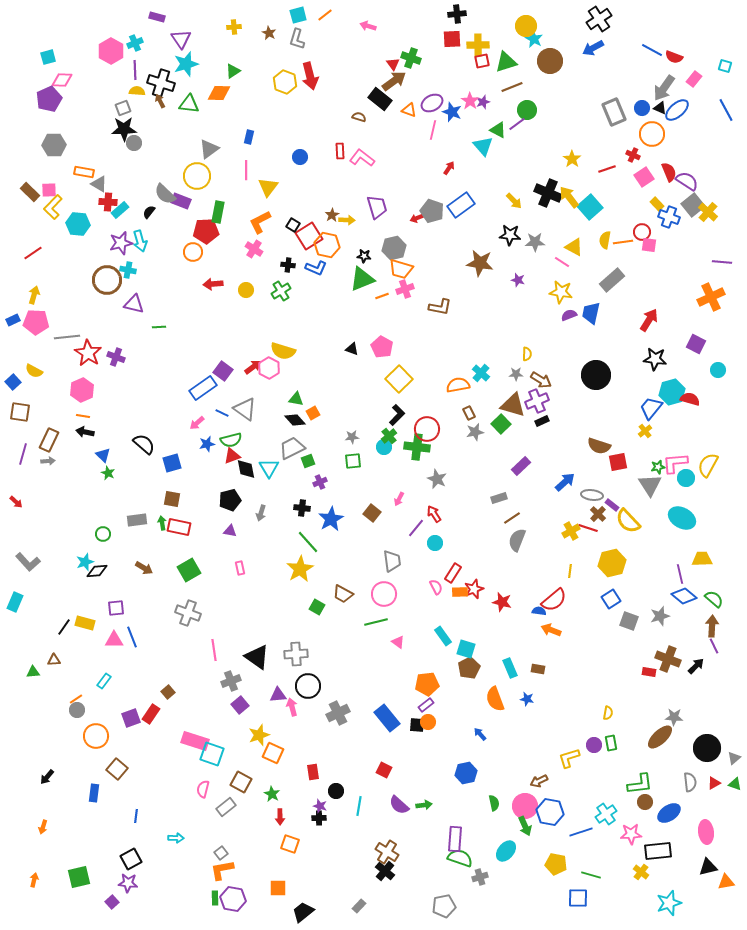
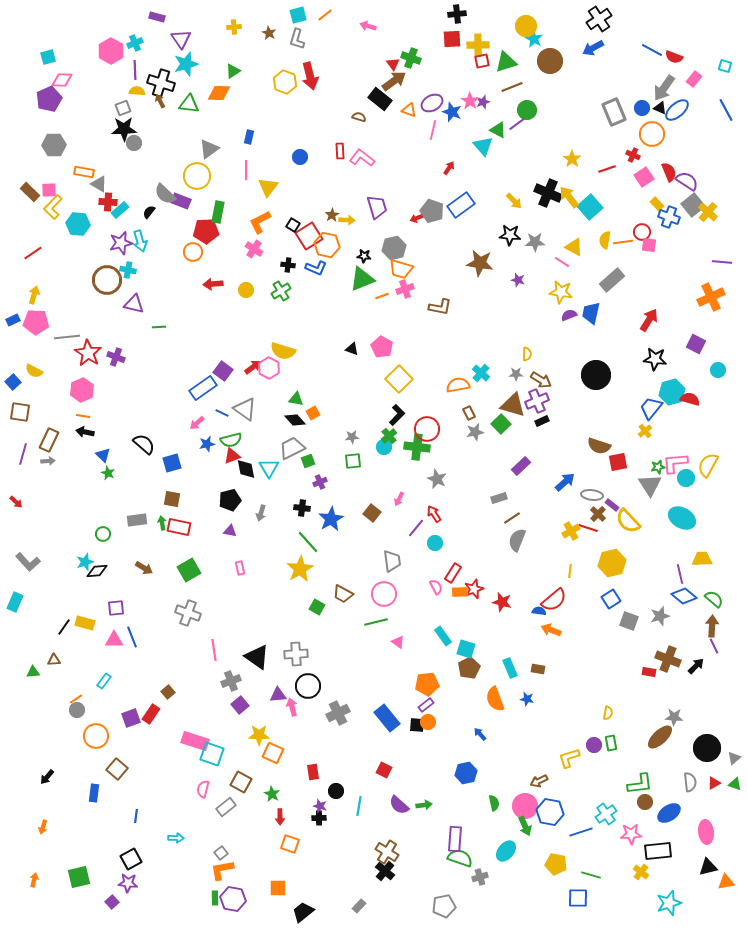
yellow star at (259, 735): rotated 20 degrees clockwise
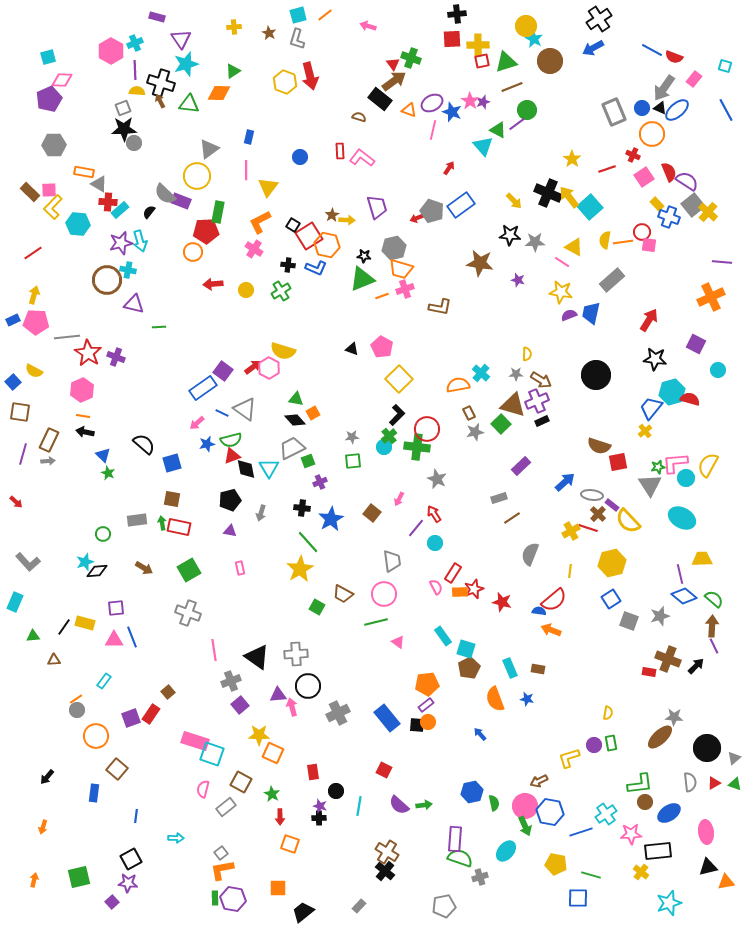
gray semicircle at (517, 540): moved 13 px right, 14 px down
green triangle at (33, 672): moved 36 px up
blue hexagon at (466, 773): moved 6 px right, 19 px down
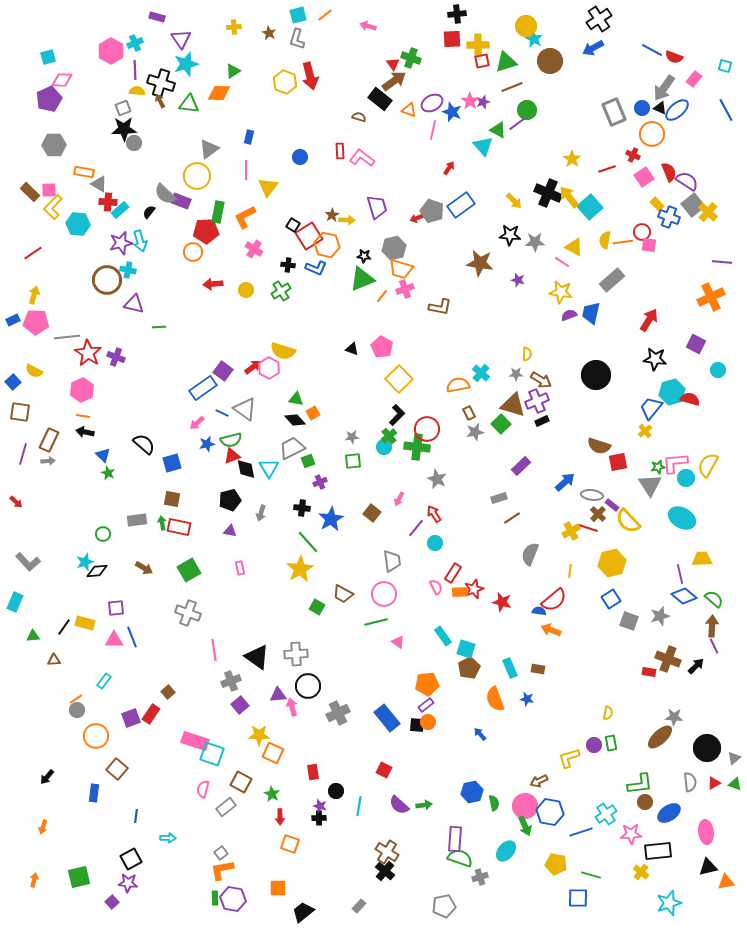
orange L-shape at (260, 222): moved 15 px left, 5 px up
orange line at (382, 296): rotated 32 degrees counterclockwise
cyan arrow at (176, 838): moved 8 px left
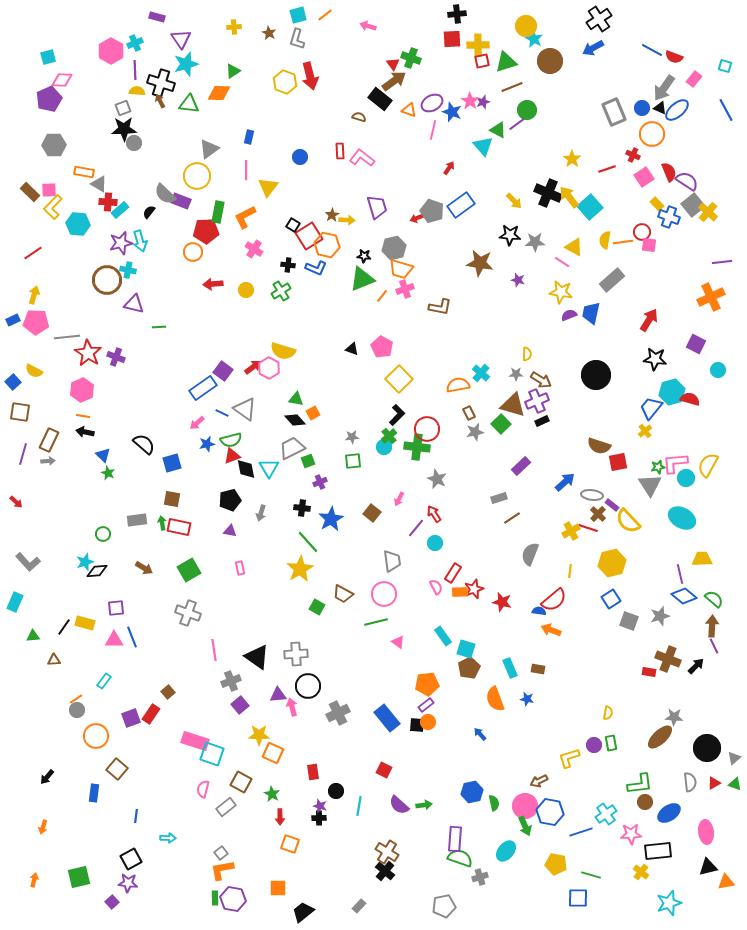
purple line at (722, 262): rotated 12 degrees counterclockwise
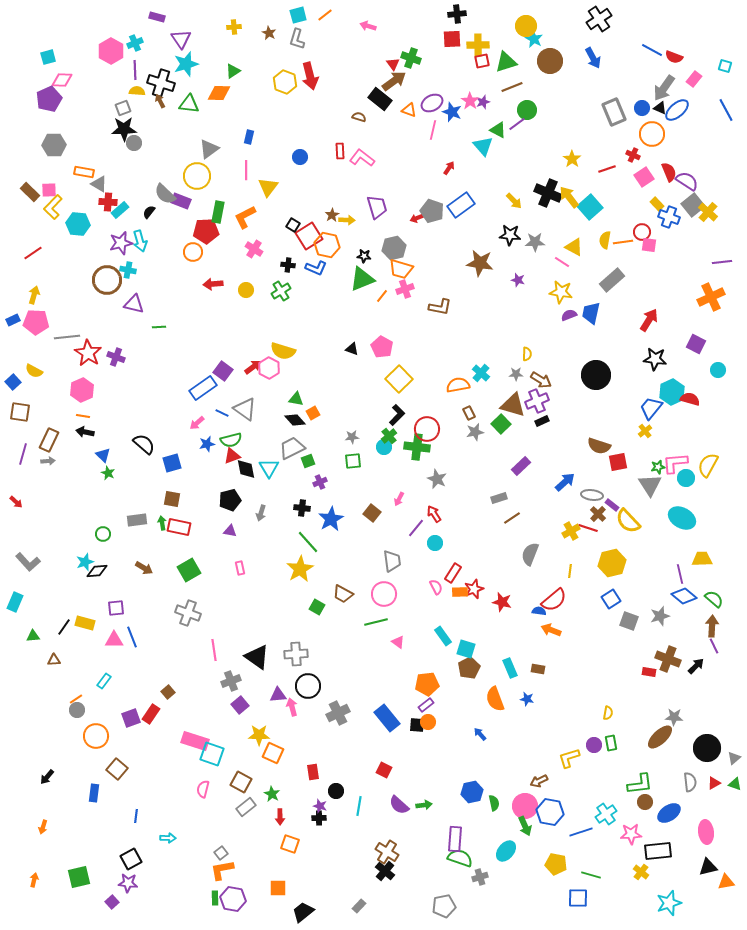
blue arrow at (593, 48): moved 10 px down; rotated 90 degrees counterclockwise
cyan hexagon at (672, 392): rotated 10 degrees counterclockwise
gray rectangle at (226, 807): moved 20 px right
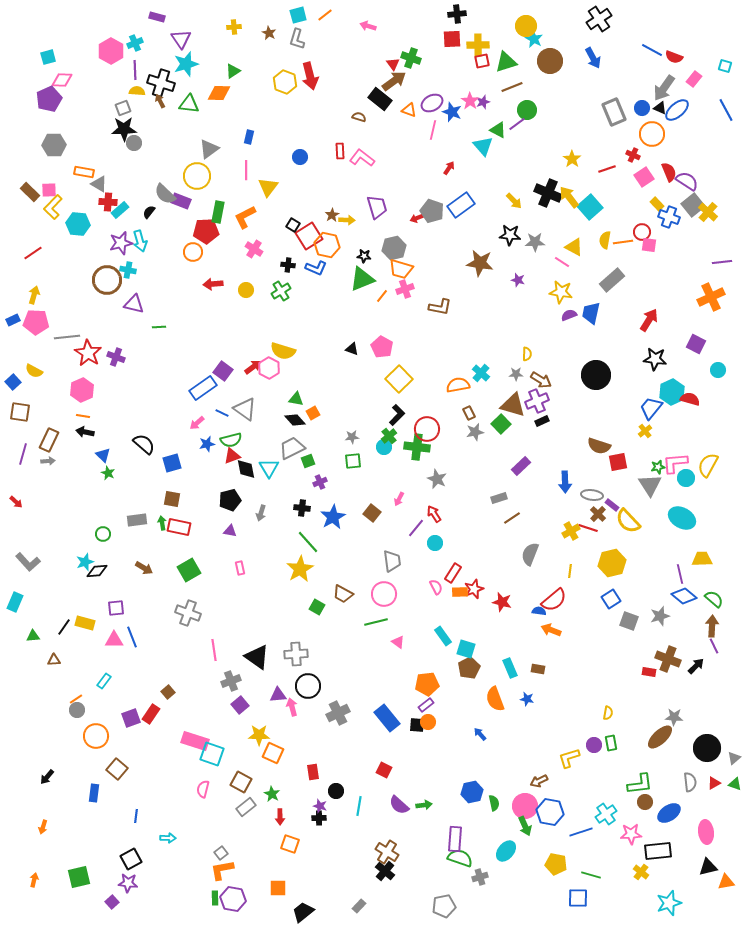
blue arrow at (565, 482): rotated 130 degrees clockwise
blue star at (331, 519): moved 2 px right, 2 px up
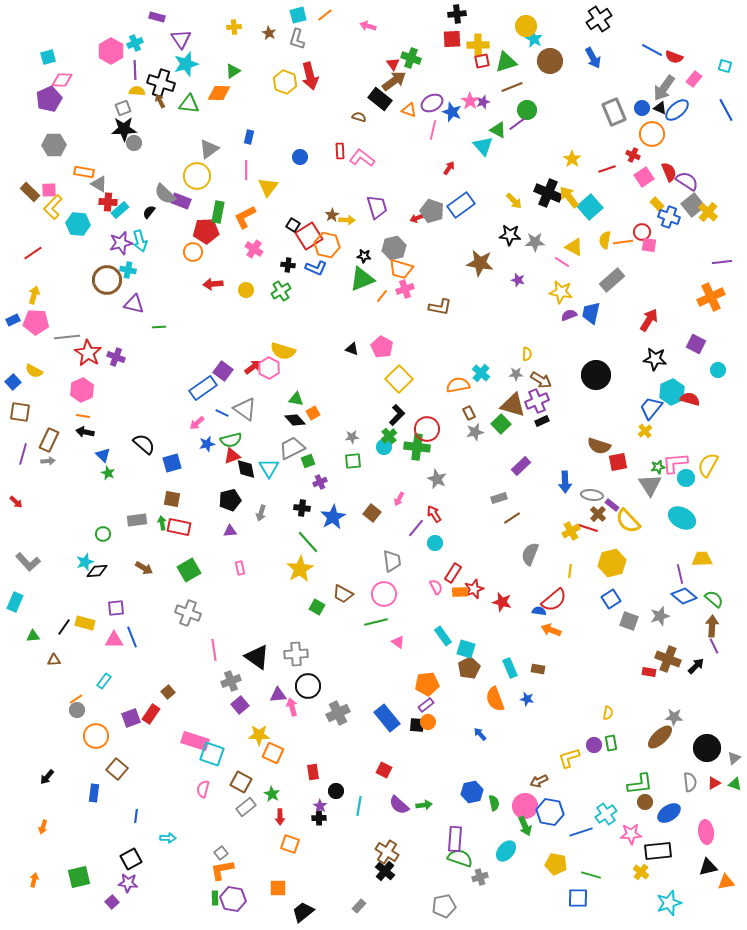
purple triangle at (230, 531): rotated 16 degrees counterclockwise
purple star at (320, 806): rotated 16 degrees clockwise
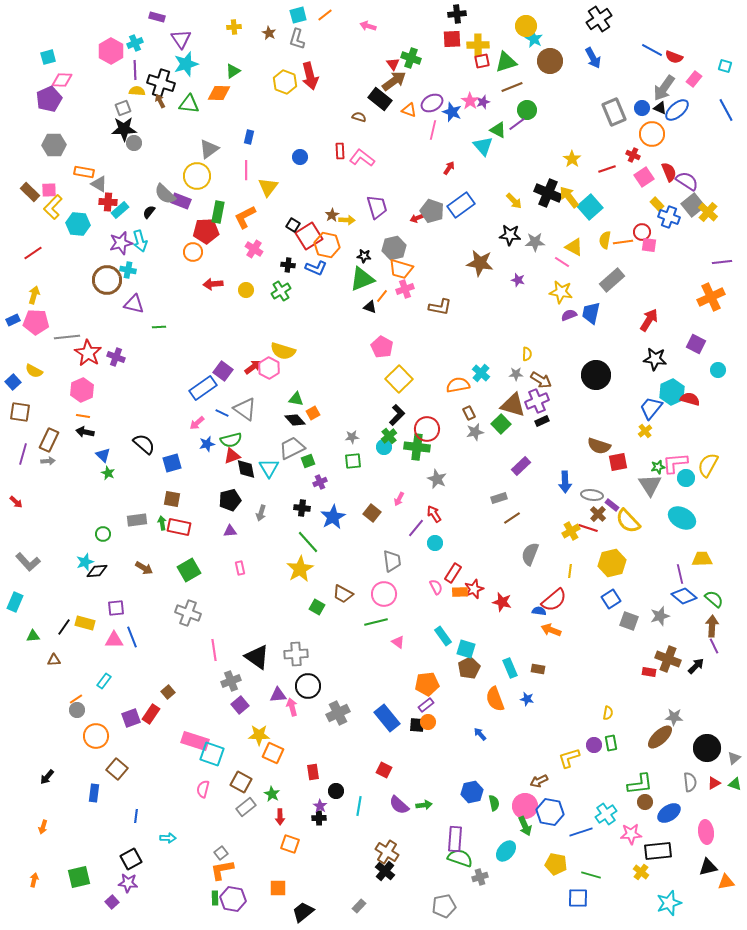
black triangle at (352, 349): moved 18 px right, 42 px up
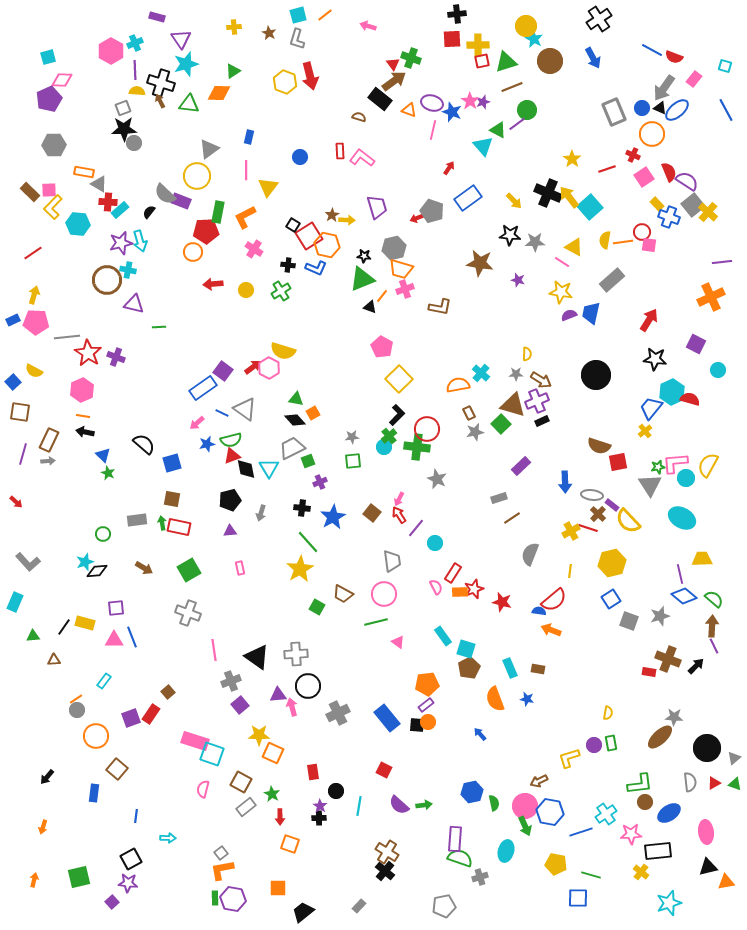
purple ellipse at (432, 103): rotated 45 degrees clockwise
blue rectangle at (461, 205): moved 7 px right, 7 px up
red arrow at (434, 514): moved 35 px left, 1 px down
cyan ellipse at (506, 851): rotated 25 degrees counterclockwise
